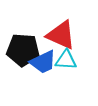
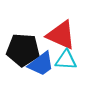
blue trapezoid: moved 2 px left, 2 px down; rotated 12 degrees counterclockwise
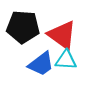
red triangle: moved 1 px right; rotated 12 degrees clockwise
black pentagon: moved 23 px up
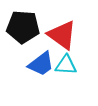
cyan triangle: moved 5 px down
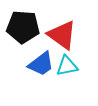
cyan triangle: moved 1 px right, 1 px down; rotated 15 degrees counterclockwise
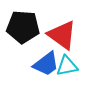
blue trapezoid: moved 5 px right
